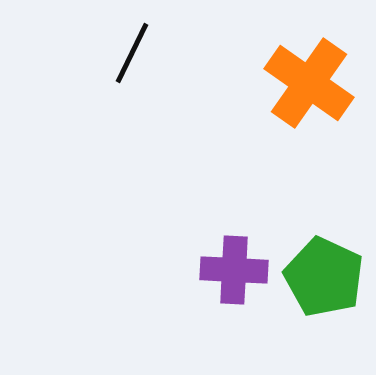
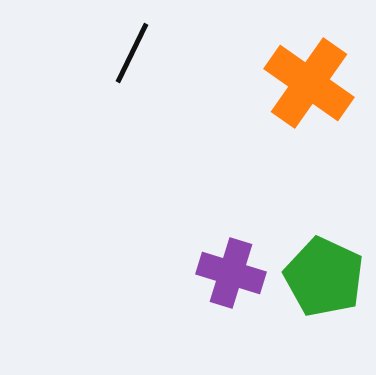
purple cross: moved 3 px left, 3 px down; rotated 14 degrees clockwise
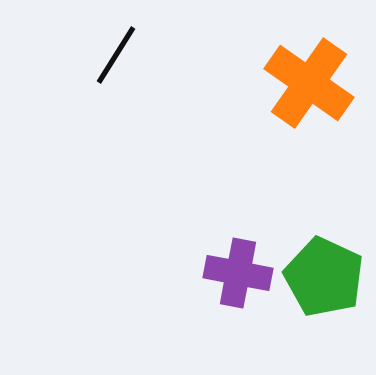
black line: moved 16 px left, 2 px down; rotated 6 degrees clockwise
purple cross: moved 7 px right; rotated 6 degrees counterclockwise
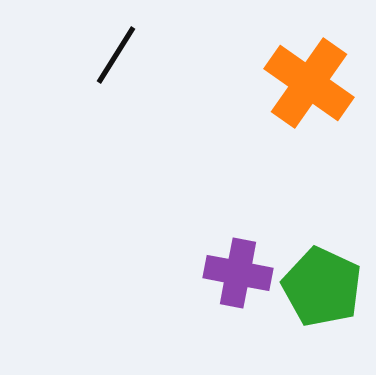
green pentagon: moved 2 px left, 10 px down
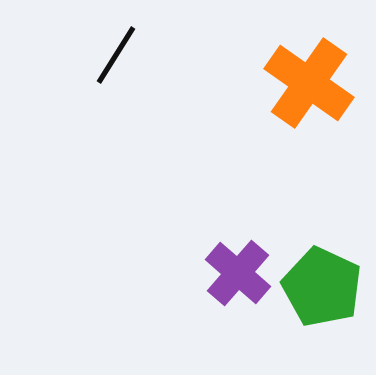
purple cross: rotated 30 degrees clockwise
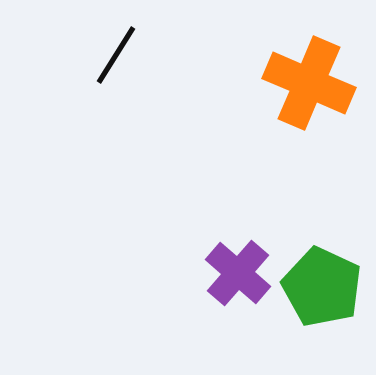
orange cross: rotated 12 degrees counterclockwise
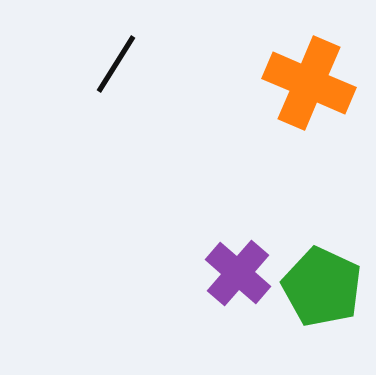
black line: moved 9 px down
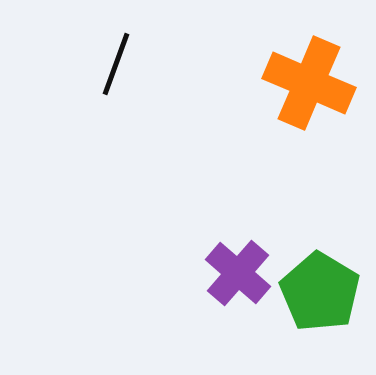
black line: rotated 12 degrees counterclockwise
green pentagon: moved 2 px left, 5 px down; rotated 6 degrees clockwise
